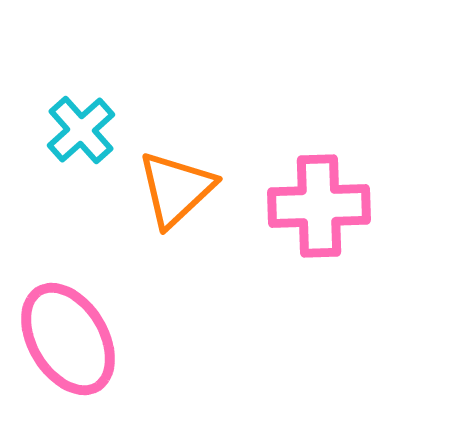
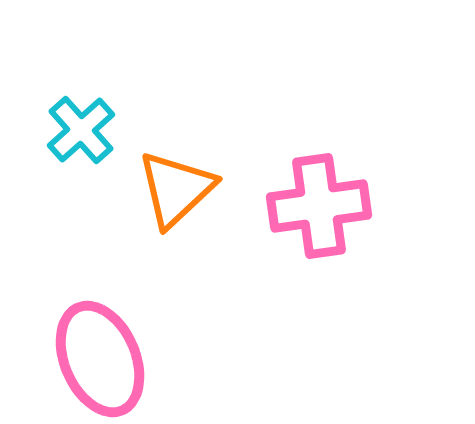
pink cross: rotated 6 degrees counterclockwise
pink ellipse: moved 32 px right, 20 px down; rotated 8 degrees clockwise
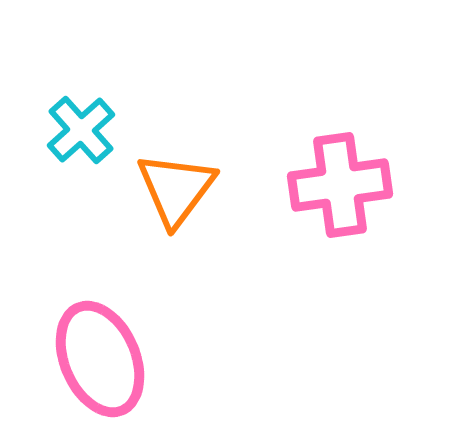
orange triangle: rotated 10 degrees counterclockwise
pink cross: moved 21 px right, 21 px up
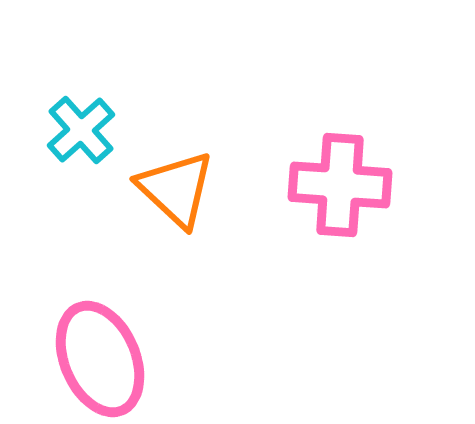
pink cross: rotated 12 degrees clockwise
orange triangle: rotated 24 degrees counterclockwise
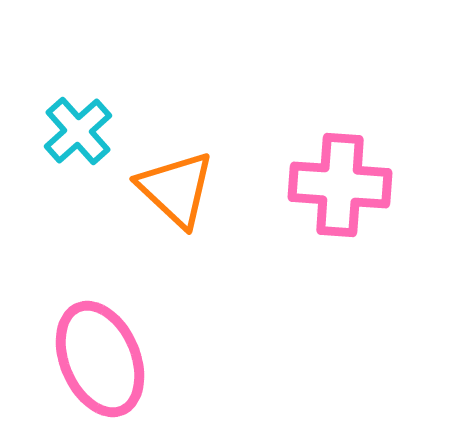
cyan cross: moved 3 px left, 1 px down
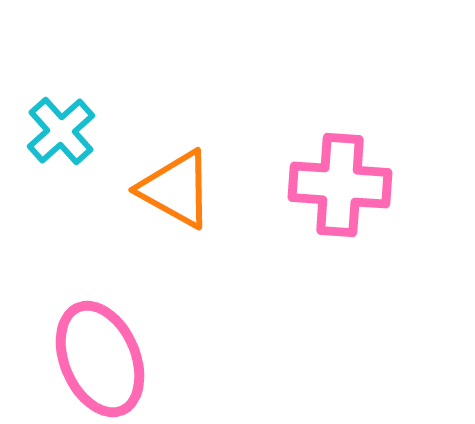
cyan cross: moved 17 px left
orange triangle: rotated 14 degrees counterclockwise
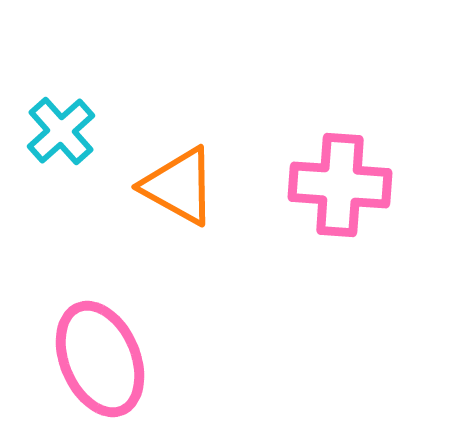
orange triangle: moved 3 px right, 3 px up
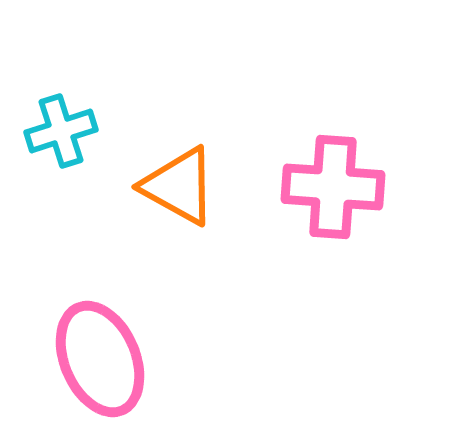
cyan cross: rotated 24 degrees clockwise
pink cross: moved 7 px left, 2 px down
